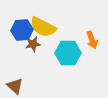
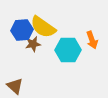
yellow semicircle: rotated 8 degrees clockwise
cyan hexagon: moved 3 px up
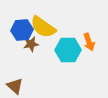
orange arrow: moved 3 px left, 2 px down
brown star: moved 2 px left
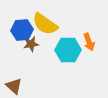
yellow semicircle: moved 2 px right, 3 px up
brown triangle: moved 1 px left
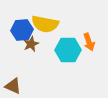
yellow semicircle: rotated 24 degrees counterclockwise
brown star: rotated 14 degrees counterclockwise
brown triangle: moved 1 px left; rotated 18 degrees counterclockwise
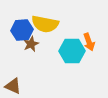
cyan hexagon: moved 4 px right, 1 px down
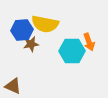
brown star: rotated 14 degrees clockwise
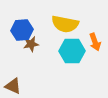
yellow semicircle: moved 20 px right
orange arrow: moved 6 px right
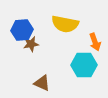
cyan hexagon: moved 12 px right, 14 px down
brown triangle: moved 29 px right, 3 px up
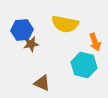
cyan hexagon: rotated 15 degrees clockwise
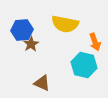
brown star: rotated 21 degrees counterclockwise
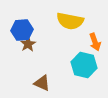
yellow semicircle: moved 5 px right, 3 px up
brown star: moved 3 px left
